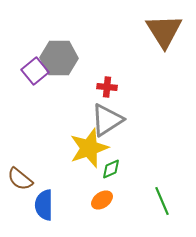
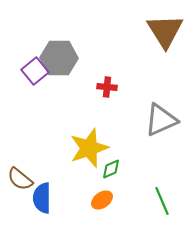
brown triangle: moved 1 px right
gray triangle: moved 54 px right; rotated 9 degrees clockwise
blue semicircle: moved 2 px left, 7 px up
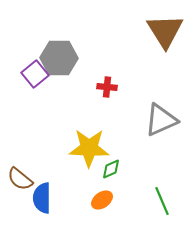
purple square: moved 3 px down
yellow star: rotated 21 degrees clockwise
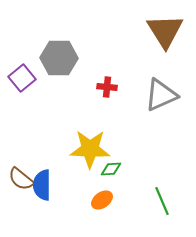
purple square: moved 13 px left, 4 px down
gray triangle: moved 25 px up
yellow star: moved 1 px right, 1 px down
green diamond: rotated 20 degrees clockwise
brown semicircle: moved 1 px right
blue semicircle: moved 13 px up
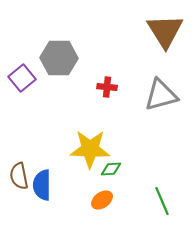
gray triangle: rotated 9 degrees clockwise
brown semicircle: moved 2 px left, 3 px up; rotated 40 degrees clockwise
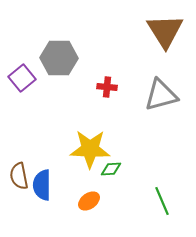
orange ellipse: moved 13 px left, 1 px down
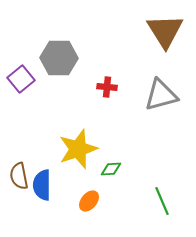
purple square: moved 1 px left, 1 px down
yellow star: moved 12 px left; rotated 21 degrees counterclockwise
orange ellipse: rotated 15 degrees counterclockwise
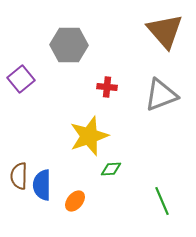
brown triangle: rotated 9 degrees counterclockwise
gray hexagon: moved 10 px right, 13 px up
gray triangle: rotated 6 degrees counterclockwise
yellow star: moved 11 px right, 13 px up
brown semicircle: rotated 12 degrees clockwise
orange ellipse: moved 14 px left
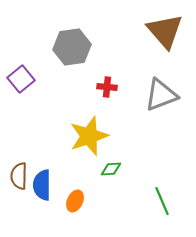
gray hexagon: moved 3 px right, 2 px down; rotated 9 degrees counterclockwise
orange ellipse: rotated 15 degrees counterclockwise
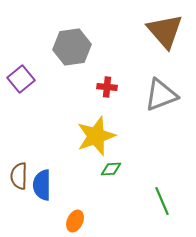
yellow star: moved 7 px right
orange ellipse: moved 20 px down
